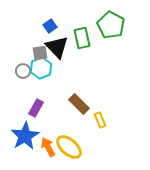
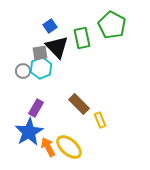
green pentagon: moved 1 px right
blue star: moved 4 px right, 4 px up
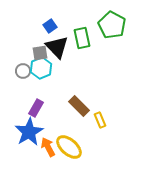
brown rectangle: moved 2 px down
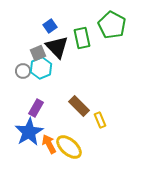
gray square: moved 2 px left; rotated 14 degrees counterclockwise
orange arrow: moved 1 px right, 3 px up
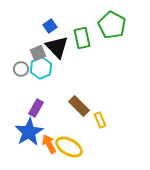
gray circle: moved 2 px left, 2 px up
yellow ellipse: rotated 12 degrees counterclockwise
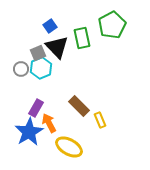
green pentagon: rotated 16 degrees clockwise
orange arrow: moved 21 px up
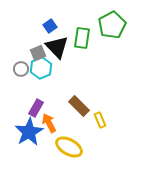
green rectangle: rotated 20 degrees clockwise
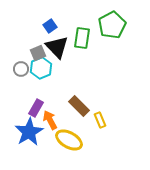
orange arrow: moved 1 px right, 3 px up
yellow ellipse: moved 7 px up
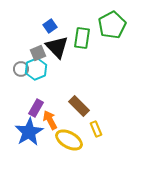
cyan hexagon: moved 5 px left, 1 px down
yellow rectangle: moved 4 px left, 9 px down
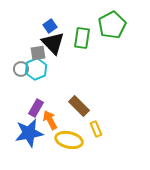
black triangle: moved 4 px left, 4 px up
gray square: rotated 14 degrees clockwise
blue star: moved 1 px down; rotated 20 degrees clockwise
yellow ellipse: rotated 16 degrees counterclockwise
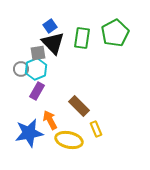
green pentagon: moved 3 px right, 8 px down
purple rectangle: moved 1 px right, 17 px up
